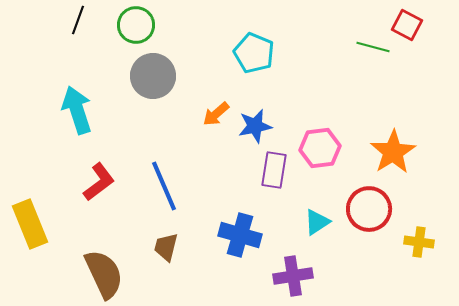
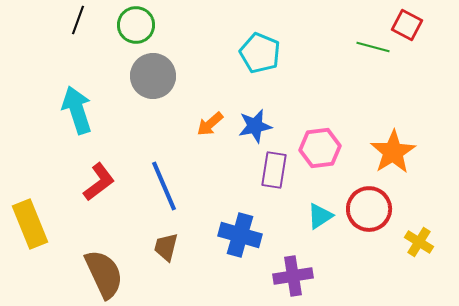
cyan pentagon: moved 6 px right
orange arrow: moved 6 px left, 10 px down
cyan triangle: moved 3 px right, 6 px up
yellow cross: rotated 24 degrees clockwise
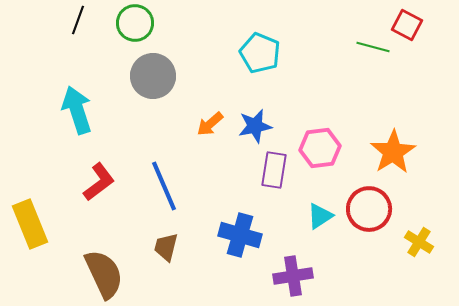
green circle: moved 1 px left, 2 px up
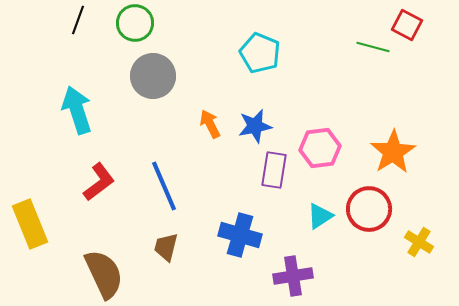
orange arrow: rotated 104 degrees clockwise
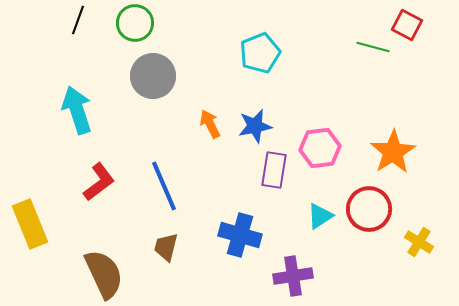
cyan pentagon: rotated 27 degrees clockwise
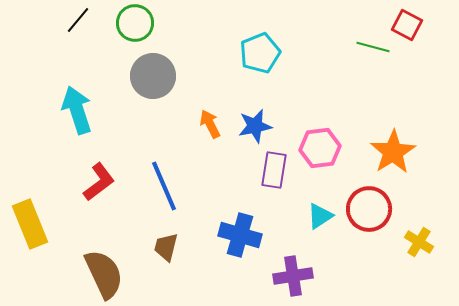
black line: rotated 20 degrees clockwise
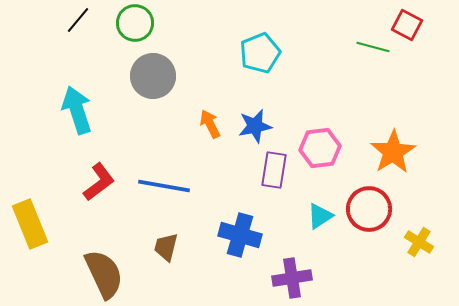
blue line: rotated 57 degrees counterclockwise
purple cross: moved 1 px left, 2 px down
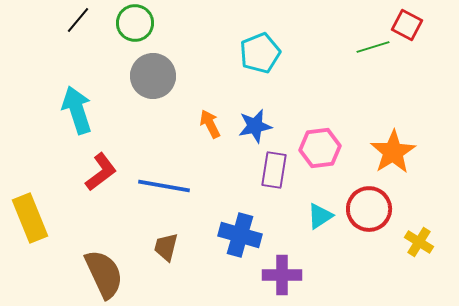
green line: rotated 32 degrees counterclockwise
red L-shape: moved 2 px right, 10 px up
yellow rectangle: moved 6 px up
purple cross: moved 10 px left, 3 px up; rotated 9 degrees clockwise
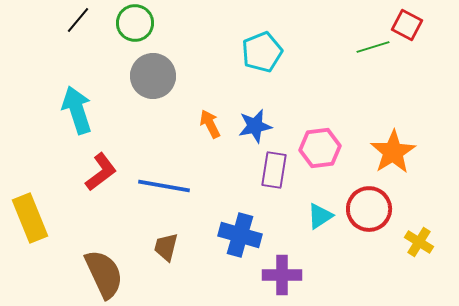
cyan pentagon: moved 2 px right, 1 px up
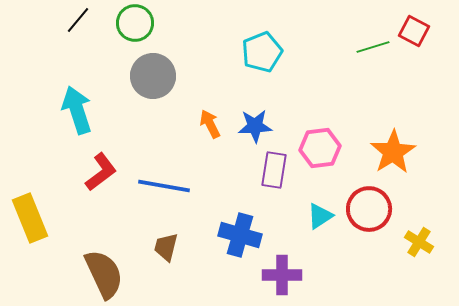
red square: moved 7 px right, 6 px down
blue star: rotated 8 degrees clockwise
